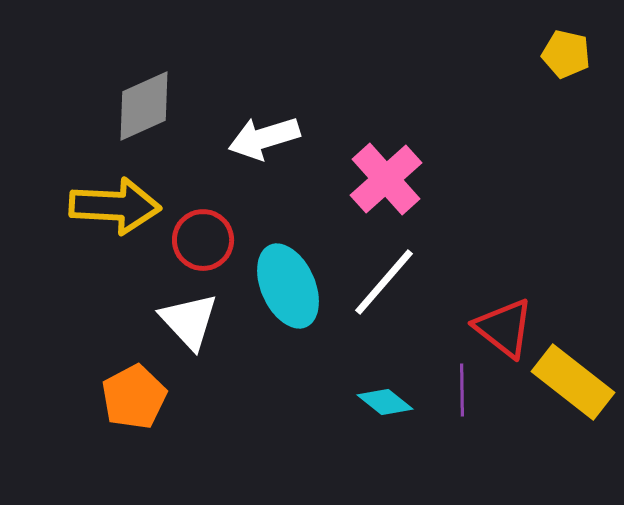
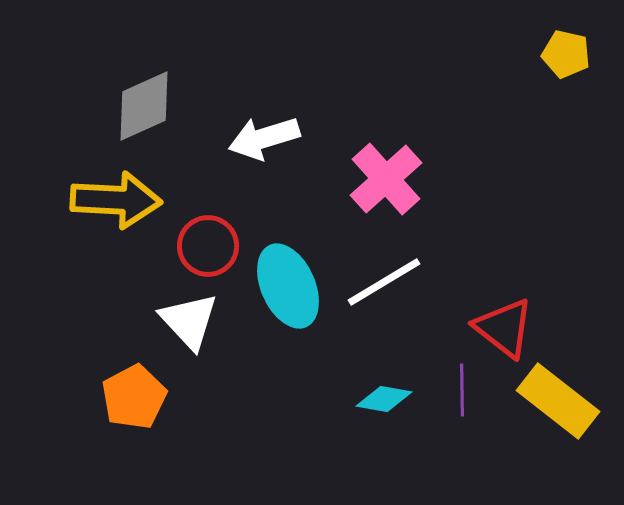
yellow arrow: moved 1 px right, 6 px up
red circle: moved 5 px right, 6 px down
white line: rotated 18 degrees clockwise
yellow rectangle: moved 15 px left, 19 px down
cyan diamond: moved 1 px left, 3 px up; rotated 28 degrees counterclockwise
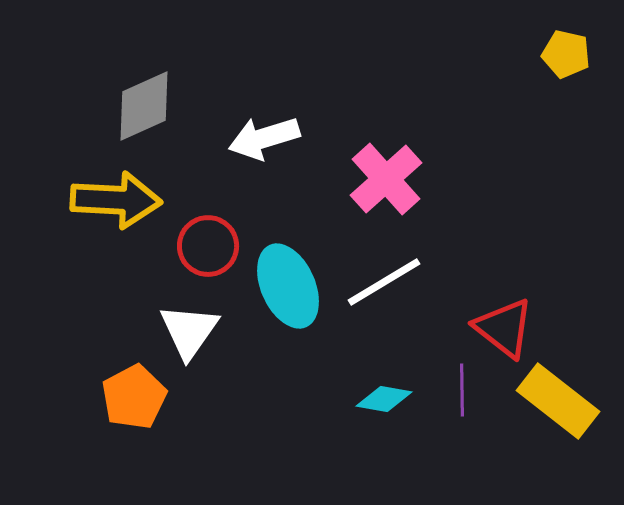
white triangle: moved 10 px down; rotated 18 degrees clockwise
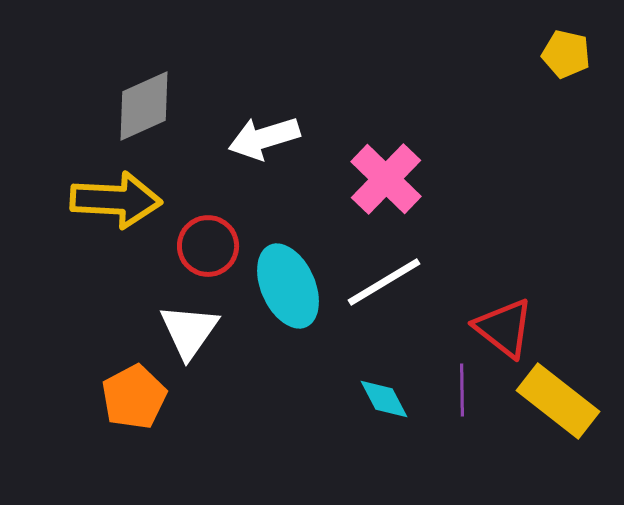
pink cross: rotated 4 degrees counterclockwise
cyan diamond: rotated 52 degrees clockwise
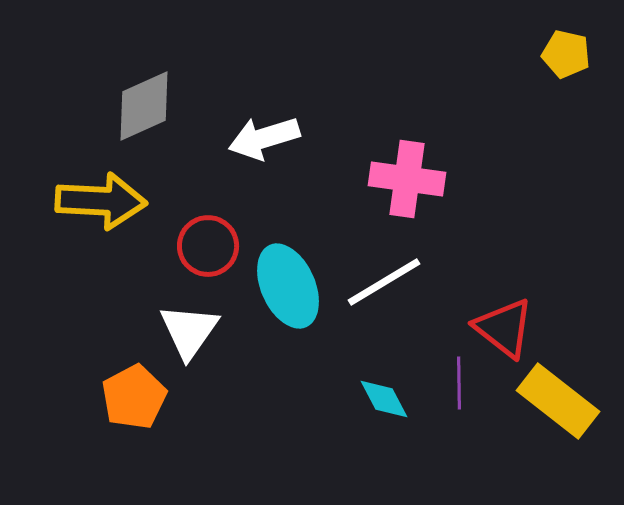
pink cross: moved 21 px right; rotated 36 degrees counterclockwise
yellow arrow: moved 15 px left, 1 px down
purple line: moved 3 px left, 7 px up
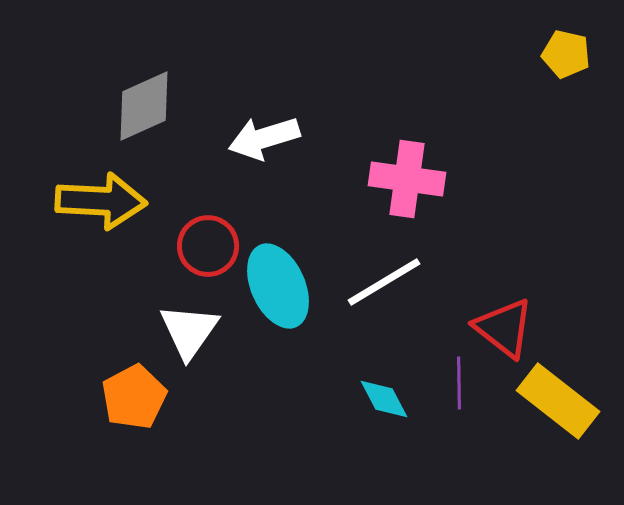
cyan ellipse: moved 10 px left
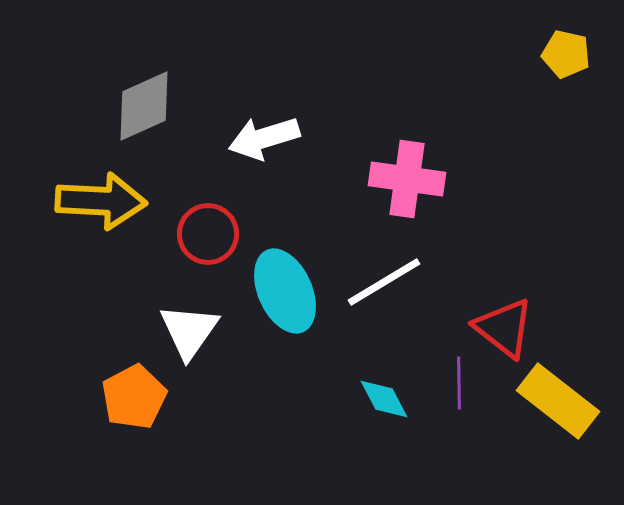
red circle: moved 12 px up
cyan ellipse: moved 7 px right, 5 px down
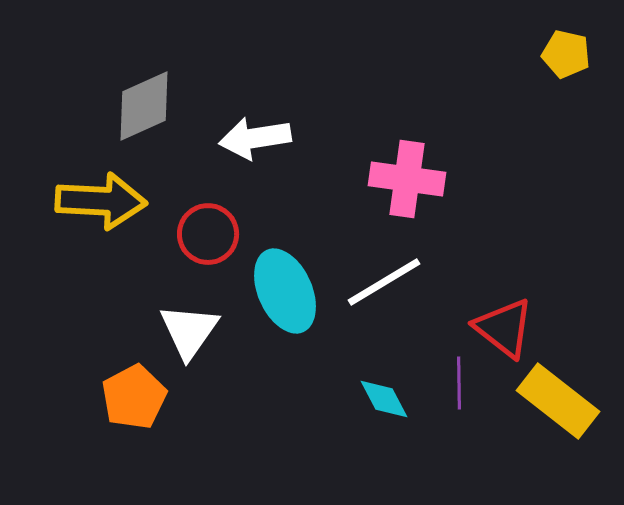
white arrow: moved 9 px left; rotated 8 degrees clockwise
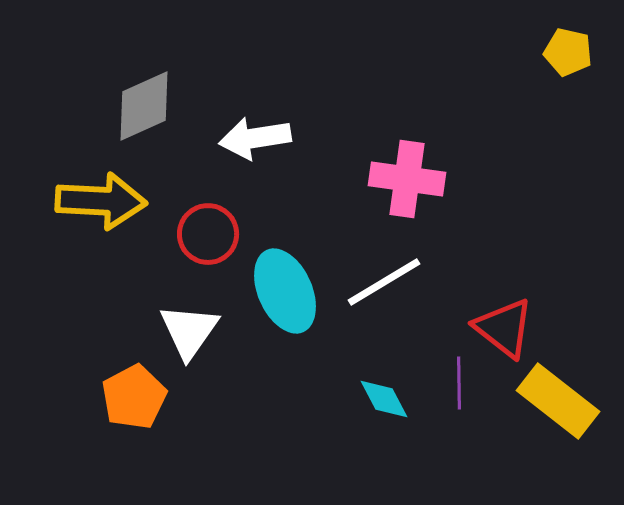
yellow pentagon: moved 2 px right, 2 px up
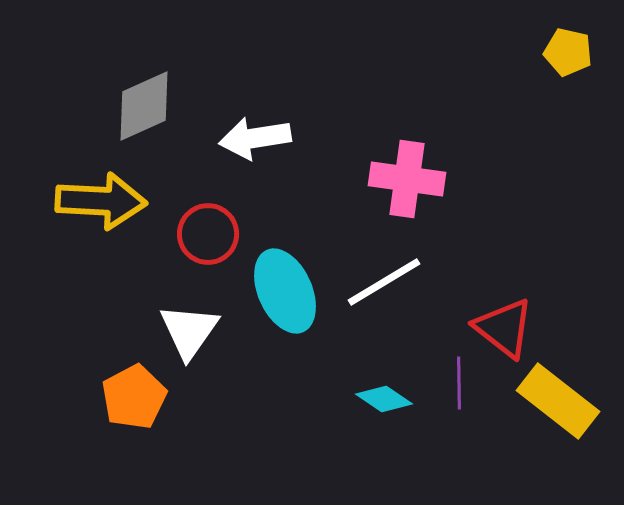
cyan diamond: rotated 28 degrees counterclockwise
